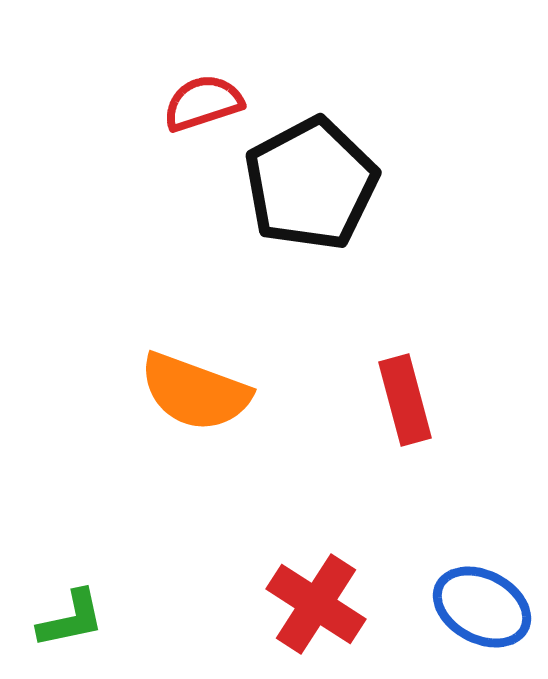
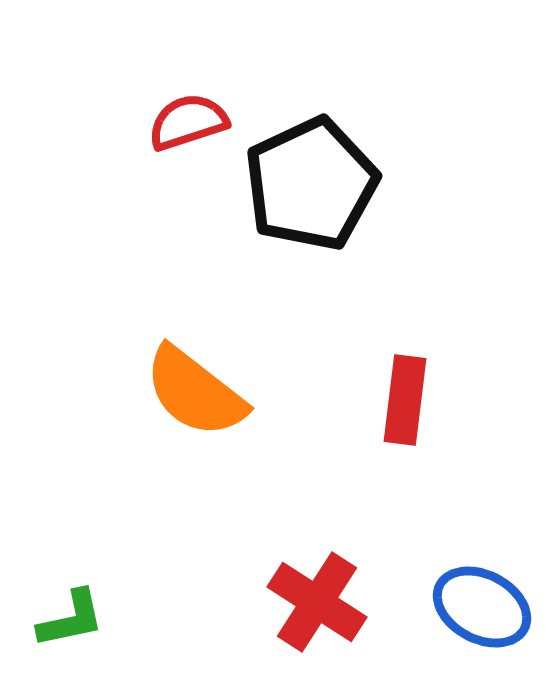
red semicircle: moved 15 px left, 19 px down
black pentagon: rotated 3 degrees clockwise
orange semicircle: rotated 18 degrees clockwise
red rectangle: rotated 22 degrees clockwise
red cross: moved 1 px right, 2 px up
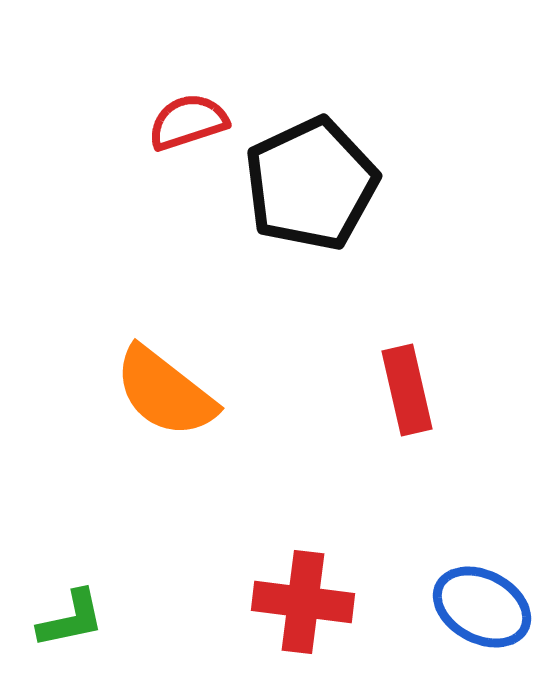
orange semicircle: moved 30 px left
red rectangle: moved 2 px right, 10 px up; rotated 20 degrees counterclockwise
red cross: moved 14 px left; rotated 26 degrees counterclockwise
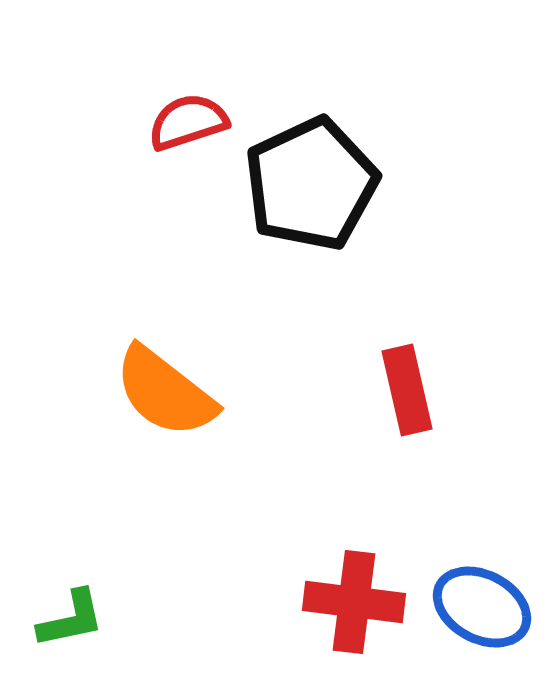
red cross: moved 51 px right
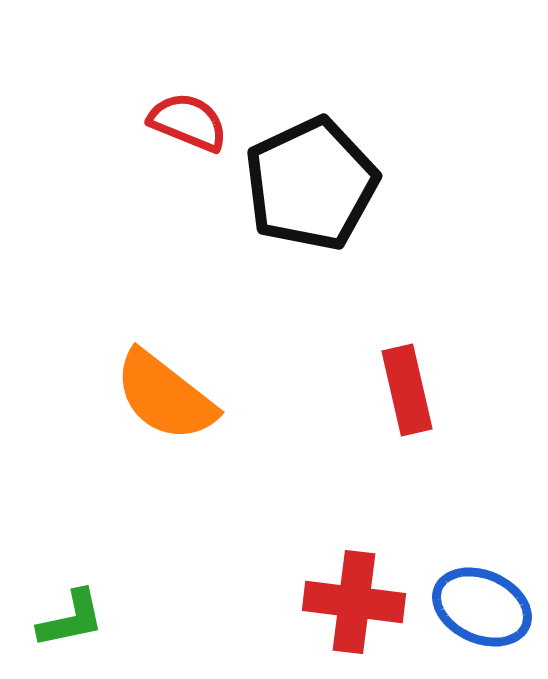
red semicircle: rotated 40 degrees clockwise
orange semicircle: moved 4 px down
blue ellipse: rotated 4 degrees counterclockwise
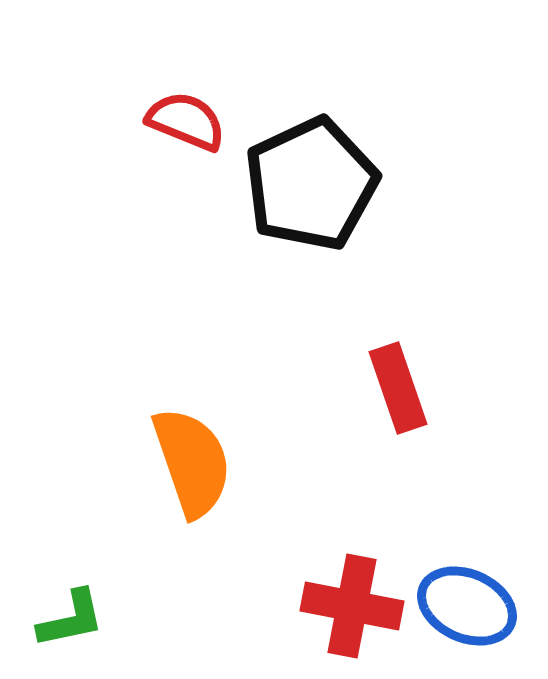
red semicircle: moved 2 px left, 1 px up
red rectangle: moved 9 px left, 2 px up; rotated 6 degrees counterclockwise
orange semicircle: moved 27 px right, 66 px down; rotated 147 degrees counterclockwise
red cross: moved 2 px left, 4 px down; rotated 4 degrees clockwise
blue ellipse: moved 15 px left, 1 px up
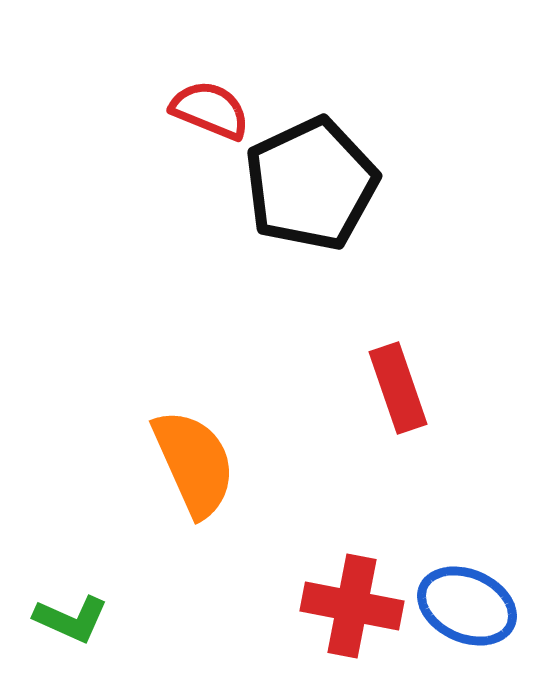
red semicircle: moved 24 px right, 11 px up
orange semicircle: moved 2 px right, 1 px down; rotated 5 degrees counterclockwise
green L-shape: rotated 36 degrees clockwise
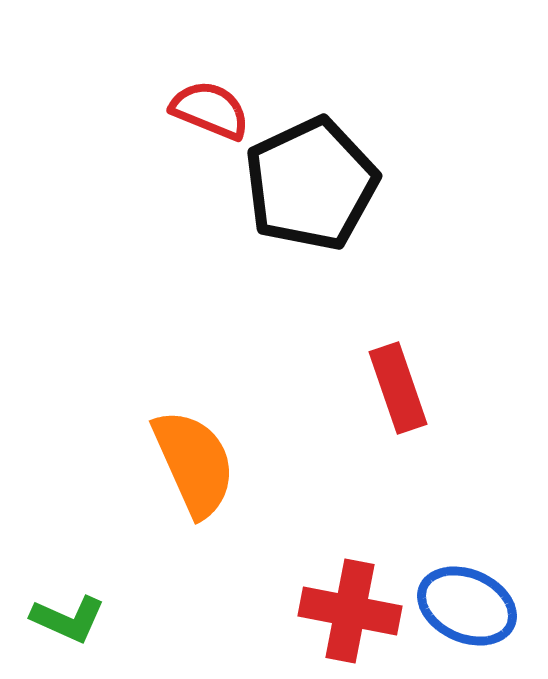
red cross: moved 2 px left, 5 px down
green L-shape: moved 3 px left
